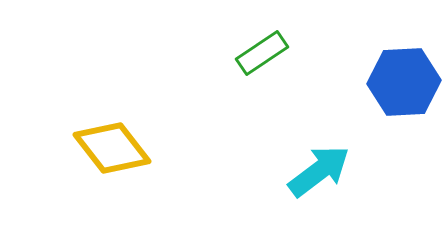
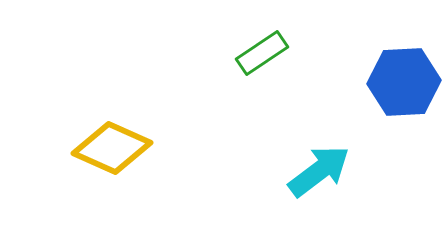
yellow diamond: rotated 28 degrees counterclockwise
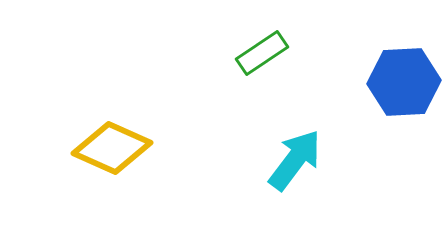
cyan arrow: moved 24 px left, 11 px up; rotated 16 degrees counterclockwise
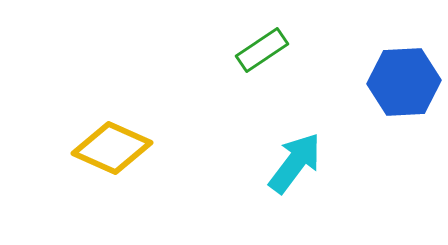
green rectangle: moved 3 px up
cyan arrow: moved 3 px down
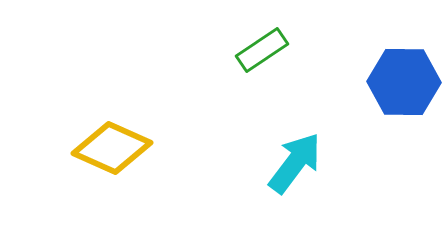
blue hexagon: rotated 4 degrees clockwise
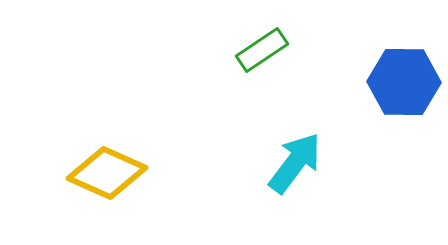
yellow diamond: moved 5 px left, 25 px down
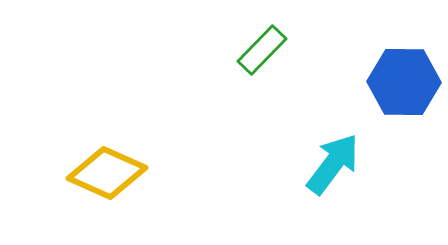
green rectangle: rotated 12 degrees counterclockwise
cyan arrow: moved 38 px right, 1 px down
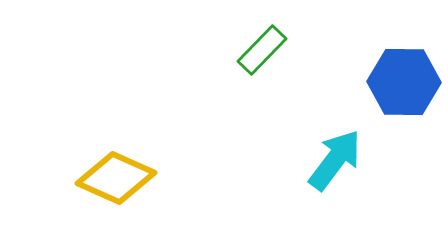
cyan arrow: moved 2 px right, 4 px up
yellow diamond: moved 9 px right, 5 px down
